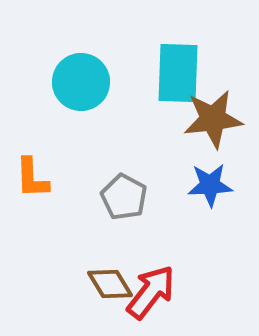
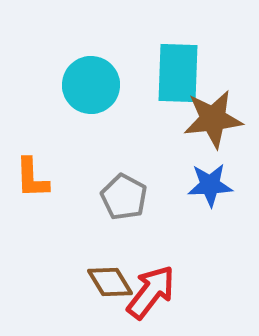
cyan circle: moved 10 px right, 3 px down
brown diamond: moved 2 px up
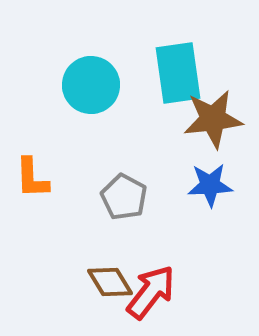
cyan rectangle: rotated 10 degrees counterclockwise
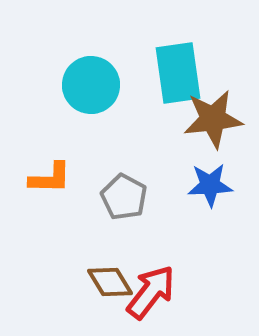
orange L-shape: moved 18 px right; rotated 87 degrees counterclockwise
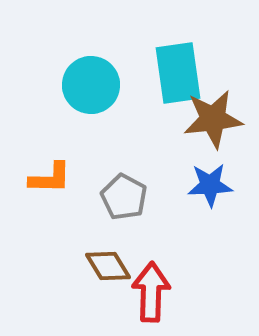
brown diamond: moved 2 px left, 16 px up
red arrow: rotated 36 degrees counterclockwise
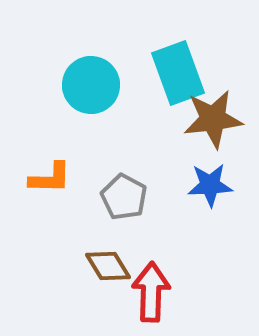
cyan rectangle: rotated 12 degrees counterclockwise
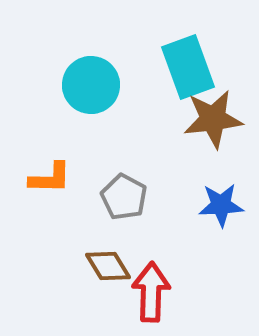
cyan rectangle: moved 10 px right, 6 px up
blue star: moved 11 px right, 20 px down
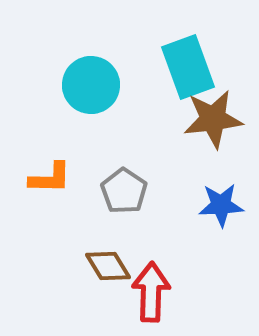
gray pentagon: moved 6 px up; rotated 6 degrees clockwise
